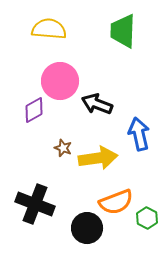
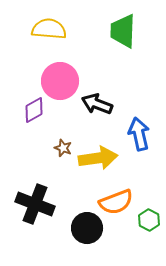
green hexagon: moved 2 px right, 2 px down
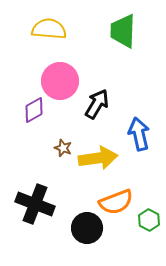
black arrow: rotated 100 degrees clockwise
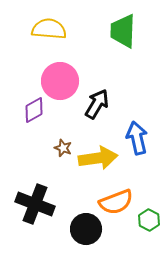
blue arrow: moved 2 px left, 4 px down
black circle: moved 1 px left, 1 px down
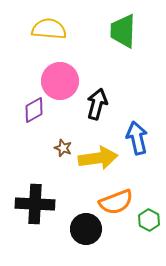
black arrow: rotated 16 degrees counterclockwise
black cross: rotated 18 degrees counterclockwise
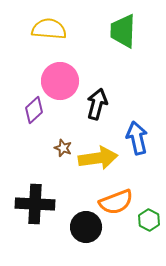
purple diamond: rotated 12 degrees counterclockwise
black circle: moved 2 px up
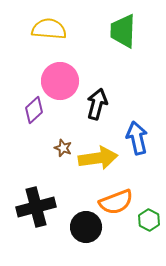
black cross: moved 1 px right, 3 px down; rotated 18 degrees counterclockwise
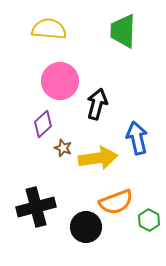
purple diamond: moved 9 px right, 14 px down
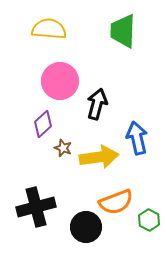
yellow arrow: moved 1 px right, 1 px up
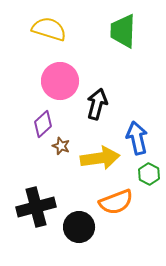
yellow semicircle: rotated 12 degrees clockwise
brown star: moved 2 px left, 2 px up
yellow arrow: moved 1 px right, 1 px down
green hexagon: moved 46 px up
black circle: moved 7 px left
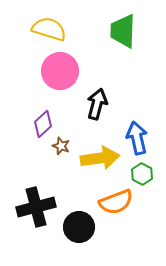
pink circle: moved 10 px up
green hexagon: moved 7 px left
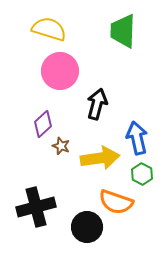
orange semicircle: rotated 40 degrees clockwise
black circle: moved 8 px right
